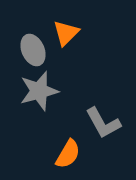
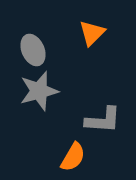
orange triangle: moved 26 px right
gray L-shape: moved 3 px up; rotated 57 degrees counterclockwise
orange semicircle: moved 5 px right, 3 px down
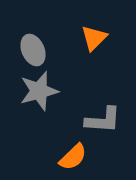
orange triangle: moved 2 px right, 5 px down
orange semicircle: rotated 16 degrees clockwise
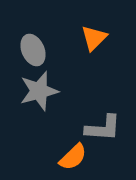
gray L-shape: moved 8 px down
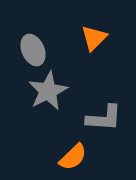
gray star: moved 9 px right; rotated 12 degrees counterclockwise
gray L-shape: moved 1 px right, 10 px up
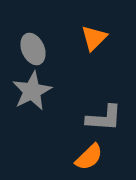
gray ellipse: moved 1 px up
gray star: moved 16 px left
orange semicircle: moved 16 px right
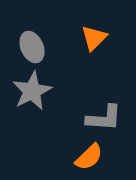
gray ellipse: moved 1 px left, 2 px up
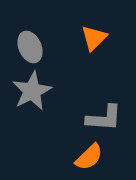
gray ellipse: moved 2 px left
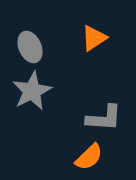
orange triangle: rotated 12 degrees clockwise
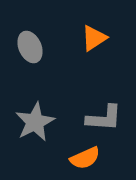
gray star: moved 3 px right, 31 px down
orange semicircle: moved 4 px left, 1 px down; rotated 20 degrees clockwise
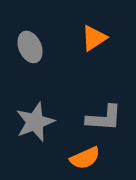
gray star: rotated 6 degrees clockwise
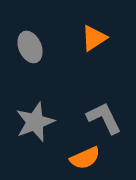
gray L-shape: rotated 120 degrees counterclockwise
